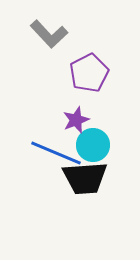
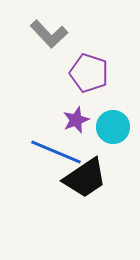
purple pentagon: rotated 27 degrees counterclockwise
cyan circle: moved 20 px right, 18 px up
blue line: moved 1 px up
black trapezoid: rotated 30 degrees counterclockwise
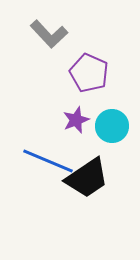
purple pentagon: rotated 6 degrees clockwise
cyan circle: moved 1 px left, 1 px up
blue line: moved 8 px left, 9 px down
black trapezoid: moved 2 px right
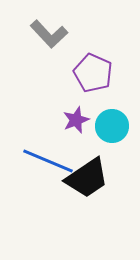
purple pentagon: moved 4 px right
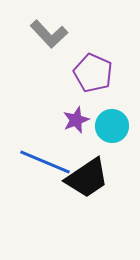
blue line: moved 3 px left, 1 px down
